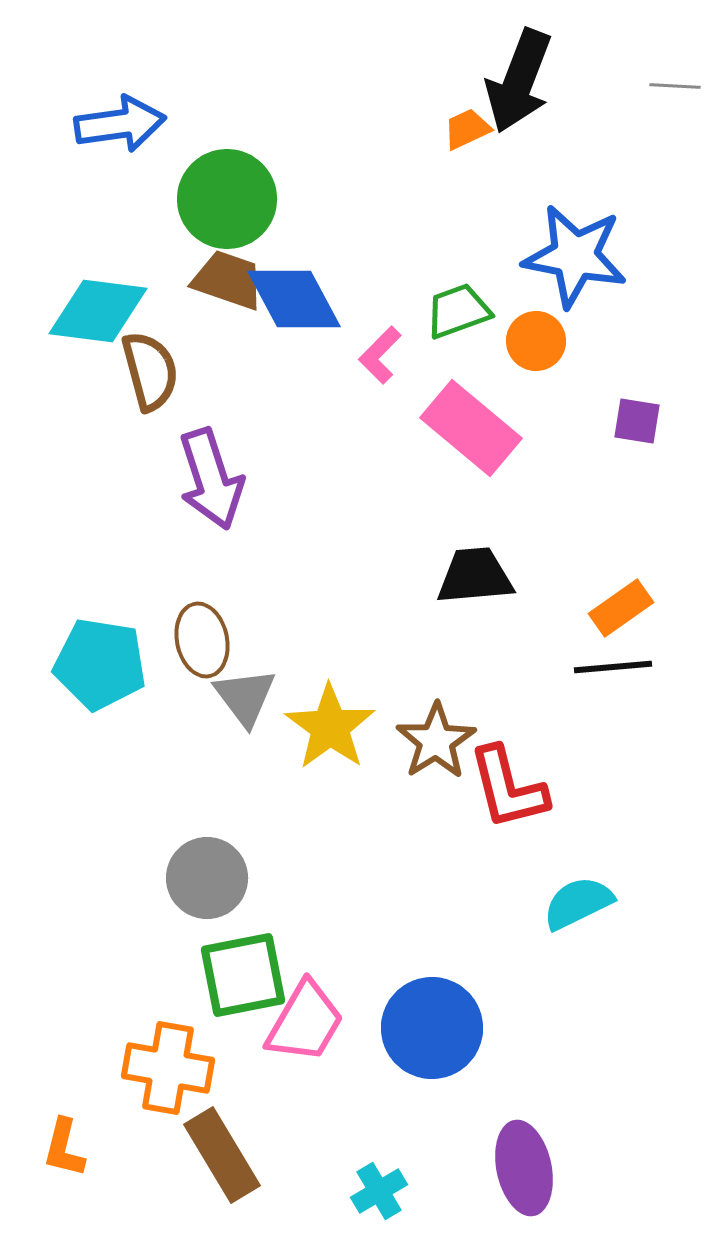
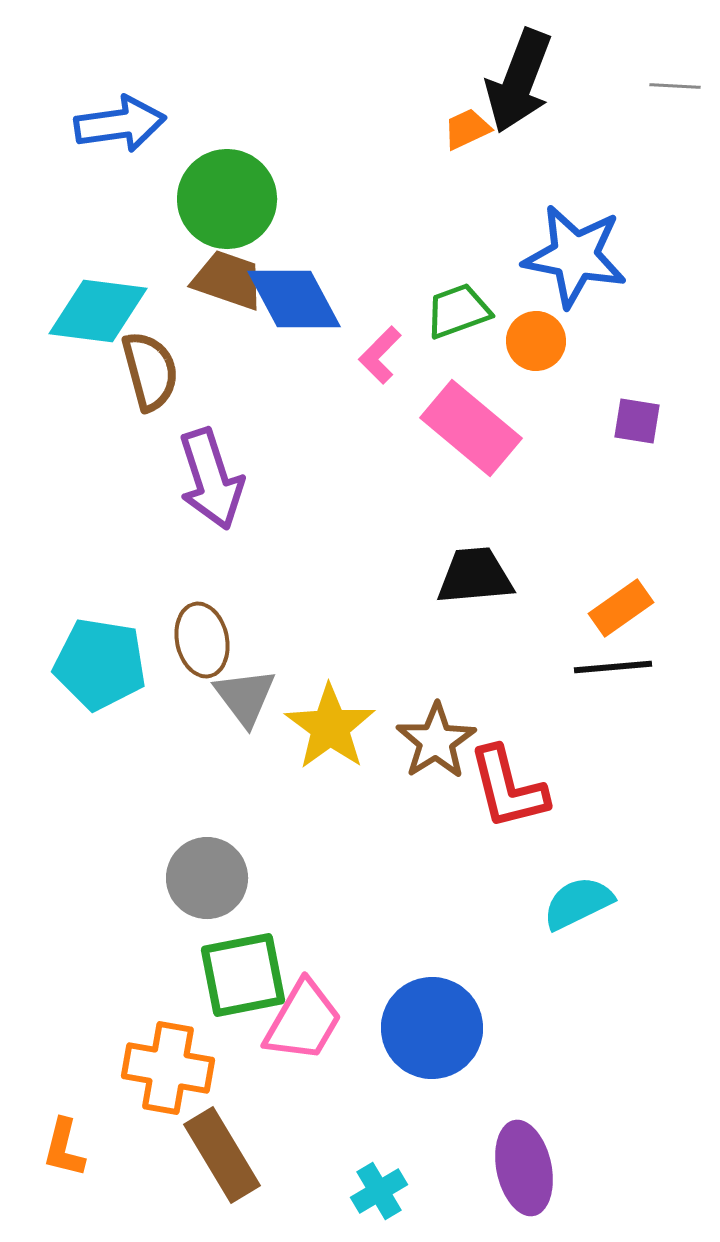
pink trapezoid: moved 2 px left, 1 px up
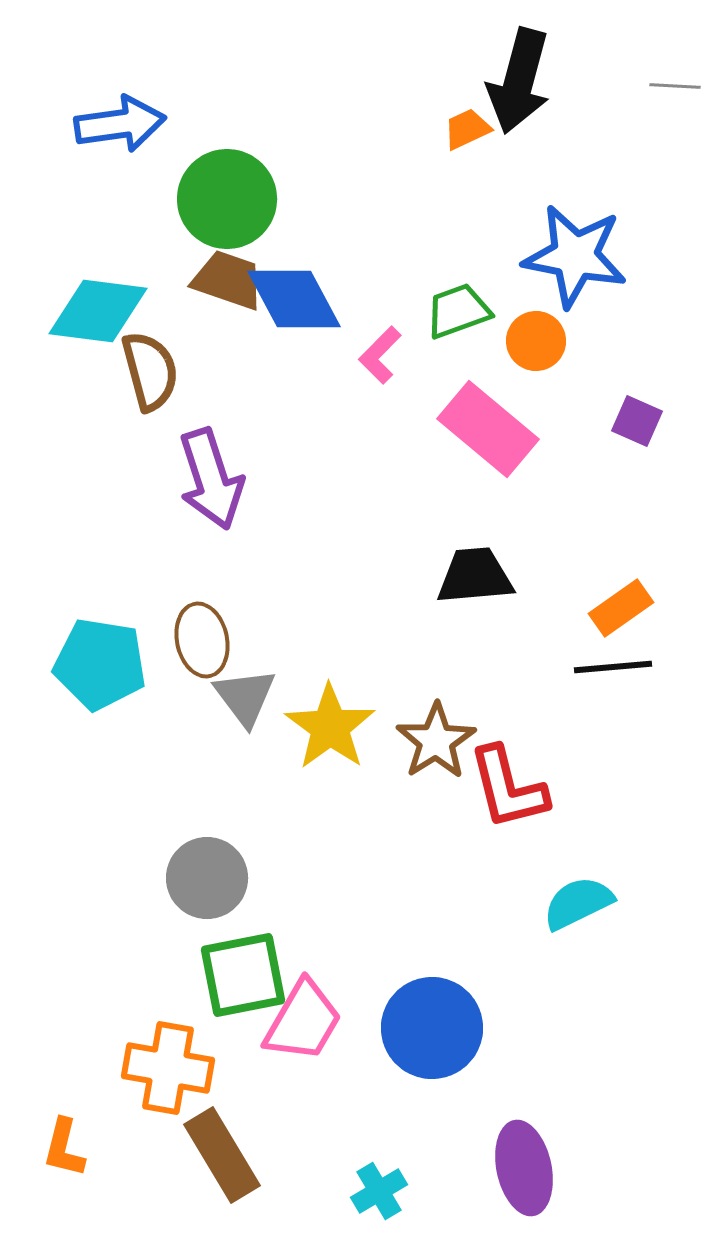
black arrow: rotated 6 degrees counterclockwise
purple square: rotated 15 degrees clockwise
pink rectangle: moved 17 px right, 1 px down
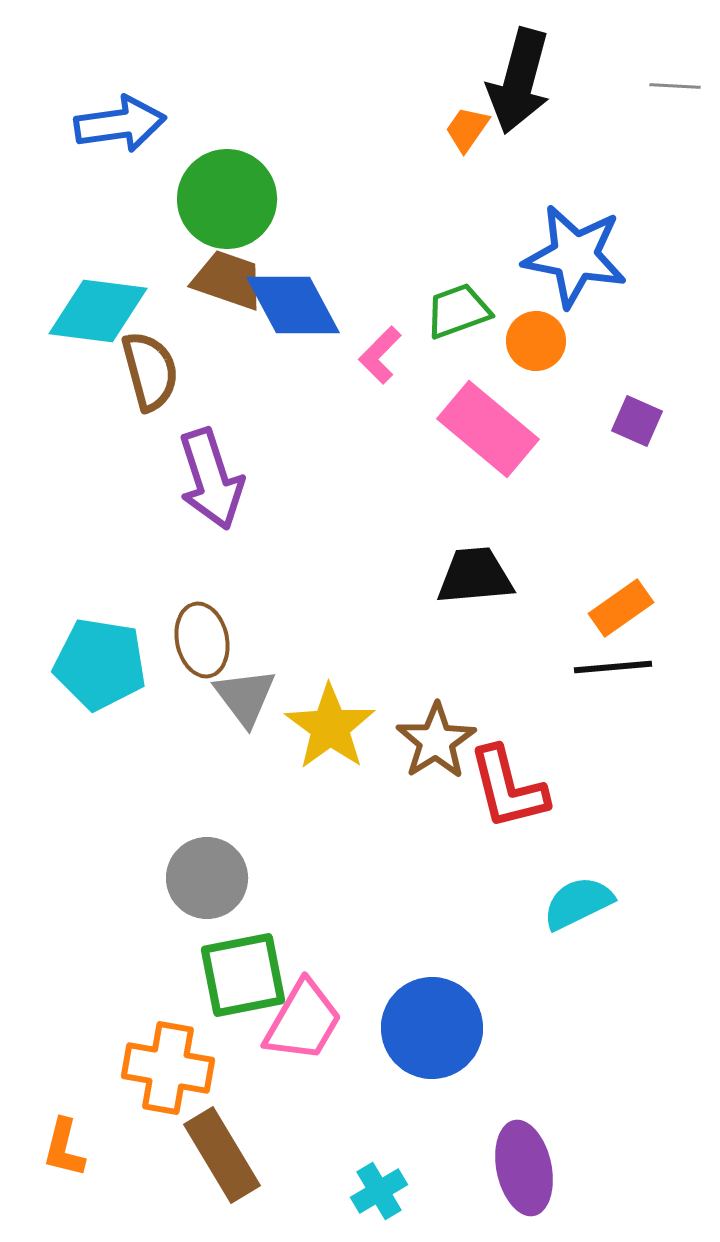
orange trapezoid: rotated 30 degrees counterclockwise
blue diamond: moved 1 px left, 6 px down
